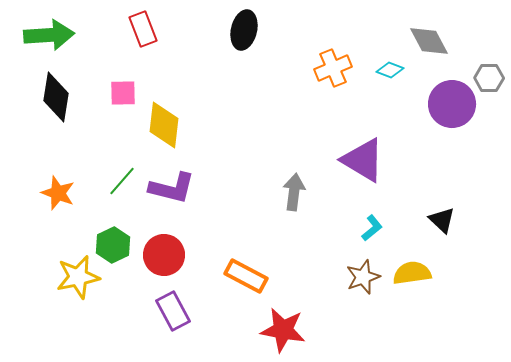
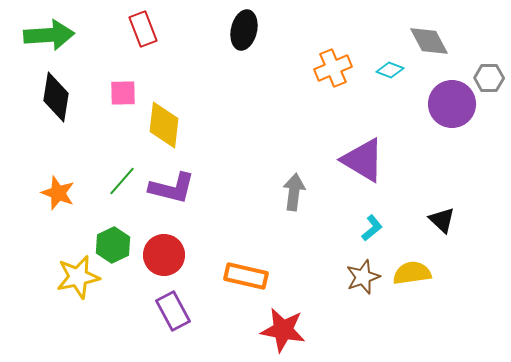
orange rectangle: rotated 15 degrees counterclockwise
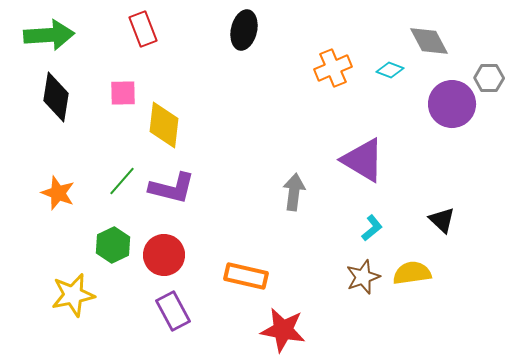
yellow star: moved 5 px left, 18 px down
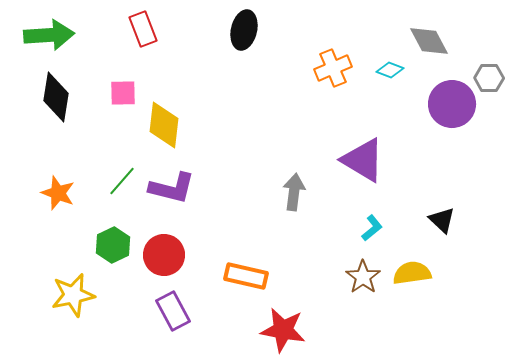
brown star: rotated 16 degrees counterclockwise
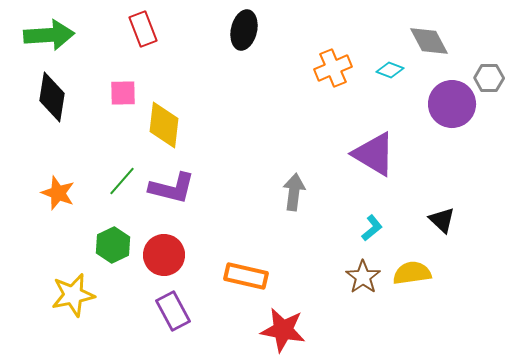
black diamond: moved 4 px left
purple triangle: moved 11 px right, 6 px up
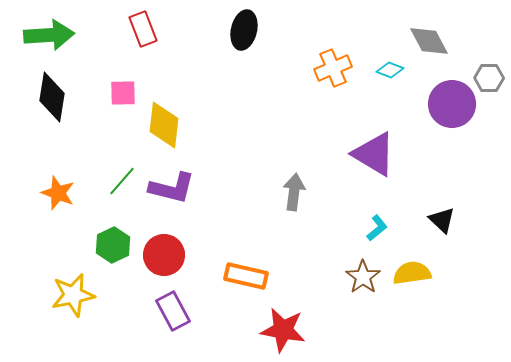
cyan L-shape: moved 5 px right
